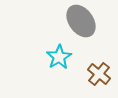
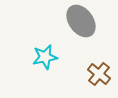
cyan star: moved 14 px left; rotated 20 degrees clockwise
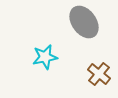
gray ellipse: moved 3 px right, 1 px down
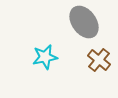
brown cross: moved 14 px up
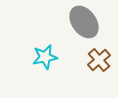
brown cross: rotated 10 degrees clockwise
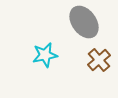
cyan star: moved 2 px up
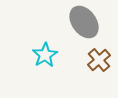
cyan star: rotated 20 degrees counterclockwise
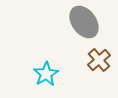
cyan star: moved 1 px right, 19 px down
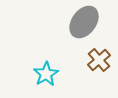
gray ellipse: rotated 72 degrees clockwise
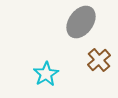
gray ellipse: moved 3 px left
